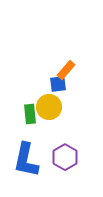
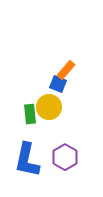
blue square: rotated 30 degrees clockwise
blue L-shape: moved 1 px right
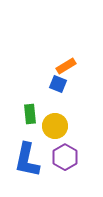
orange rectangle: moved 4 px up; rotated 18 degrees clockwise
yellow circle: moved 6 px right, 19 px down
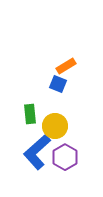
blue L-shape: moved 10 px right, 8 px up; rotated 36 degrees clockwise
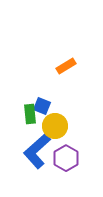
blue square: moved 16 px left, 22 px down
blue L-shape: moved 1 px up
purple hexagon: moved 1 px right, 1 px down
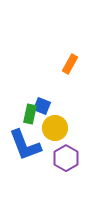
orange rectangle: moved 4 px right, 2 px up; rotated 30 degrees counterclockwise
green rectangle: rotated 18 degrees clockwise
yellow circle: moved 2 px down
blue L-shape: moved 12 px left, 6 px up; rotated 69 degrees counterclockwise
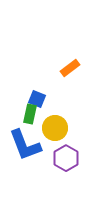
orange rectangle: moved 4 px down; rotated 24 degrees clockwise
blue square: moved 5 px left, 7 px up
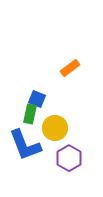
purple hexagon: moved 3 px right
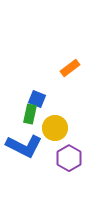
blue L-shape: moved 1 px left, 1 px down; rotated 42 degrees counterclockwise
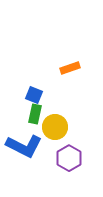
orange rectangle: rotated 18 degrees clockwise
blue square: moved 3 px left, 4 px up
green rectangle: moved 5 px right
yellow circle: moved 1 px up
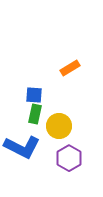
orange rectangle: rotated 12 degrees counterclockwise
blue square: rotated 18 degrees counterclockwise
yellow circle: moved 4 px right, 1 px up
blue L-shape: moved 2 px left, 1 px down
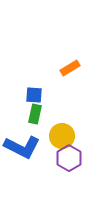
yellow circle: moved 3 px right, 10 px down
